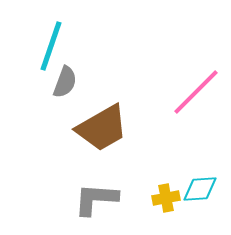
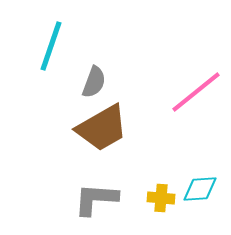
gray semicircle: moved 29 px right
pink line: rotated 6 degrees clockwise
yellow cross: moved 5 px left; rotated 16 degrees clockwise
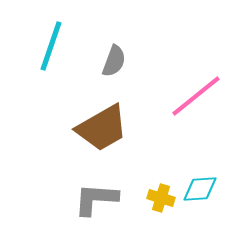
gray semicircle: moved 20 px right, 21 px up
pink line: moved 4 px down
yellow cross: rotated 12 degrees clockwise
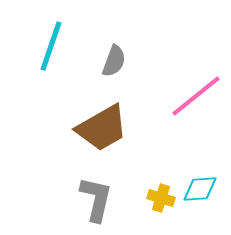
gray L-shape: rotated 99 degrees clockwise
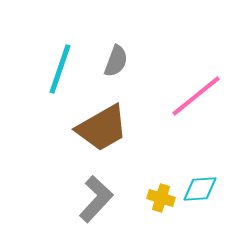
cyan line: moved 9 px right, 23 px down
gray semicircle: moved 2 px right
gray L-shape: rotated 30 degrees clockwise
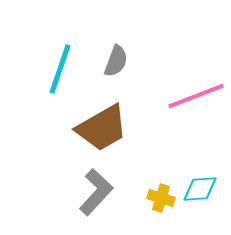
pink line: rotated 18 degrees clockwise
gray L-shape: moved 7 px up
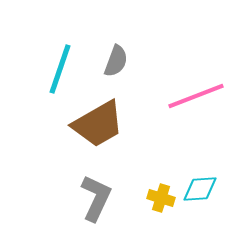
brown trapezoid: moved 4 px left, 4 px up
gray L-shape: moved 6 px down; rotated 18 degrees counterclockwise
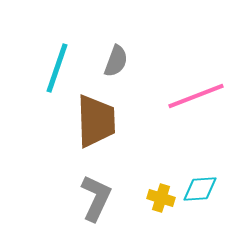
cyan line: moved 3 px left, 1 px up
brown trapezoid: moved 2 px left, 3 px up; rotated 62 degrees counterclockwise
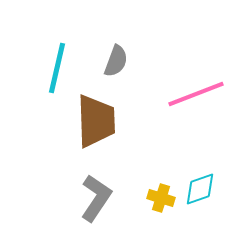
cyan line: rotated 6 degrees counterclockwise
pink line: moved 2 px up
cyan diamond: rotated 15 degrees counterclockwise
gray L-shape: rotated 9 degrees clockwise
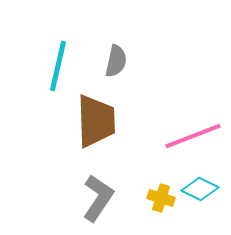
gray semicircle: rotated 8 degrees counterclockwise
cyan line: moved 1 px right, 2 px up
pink line: moved 3 px left, 42 px down
cyan diamond: rotated 45 degrees clockwise
gray L-shape: moved 2 px right
